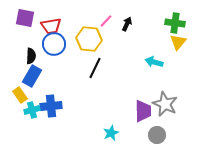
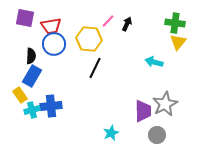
pink line: moved 2 px right
gray star: rotated 20 degrees clockwise
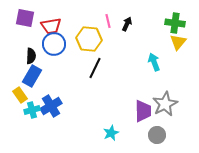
pink line: rotated 56 degrees counterclockwise
cyan arrow: rotated 54 degrees clockwise
blue cross: rotated 25 degrees counterclockwise
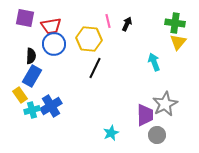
purple trapezoid: moved 2 px right, 4 px down
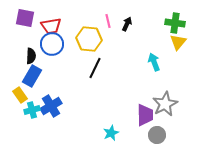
blue circle: moved 2 px left
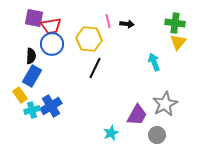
purple square: moved 9 px right
black arrow: rotated 72 degrees clockwise
purple trapezoid: moved 8 px left; rotated 30 degrees clockwise
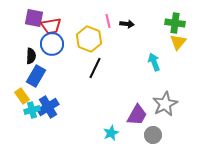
yellow hexagon: rotated 15 degrees clockwise
blue rectangle: moved 4 px right
yellow rectangle: moved 2 px right, 1 px down
blue cross: moved 3 px left, 1 px down
gray circle: moved 4 px left
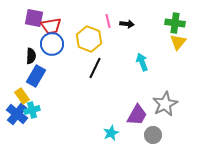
cyan arrow: moved 12 px left
blue cross: moved 31 px left, 7 px down; rotated 20 degrees counterclockwise
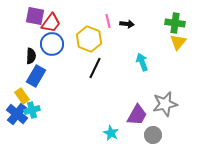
purple square: moved 1 px right, 2 px up
red trapezoid: moved 3 px up; rotated 45 degrees counterclockwise
gray star: rotated 15 degrees clockwise
cyan star: rotated 21 degrees counterclockwise
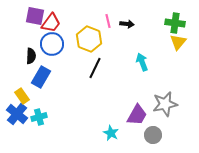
blue rectangle: moved 5 px right, 1 px down
cyan cross: moved 7 px right, 7 px down
